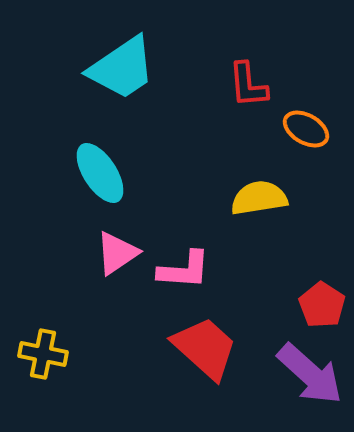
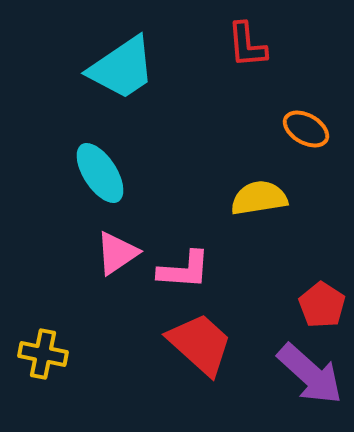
red L-shape: moved 1 px left, 40 px up
red trapezoid: moved 5 px left, 4 px up
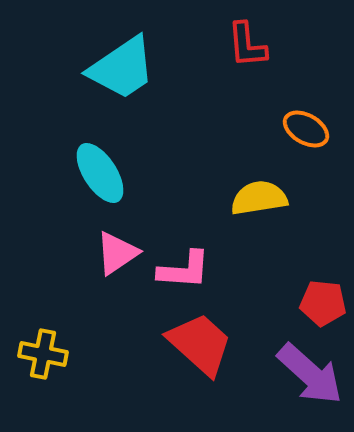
red pentagon: moved 1 px right, 2 px up; rotated 27 degrees counterclockwise
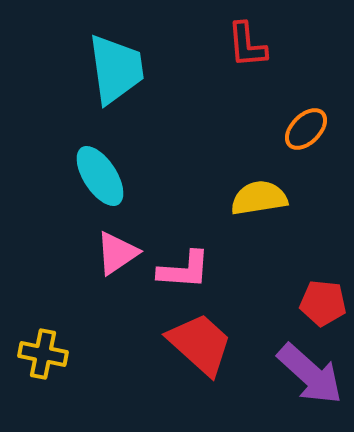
cyan trapezoid: moved 6 px left, 1 px down; rotated 64 degrees counterclockwise
orange ellipse: rotated 75 degrees counterclockwise
cyan ellipse: moved 3 px down
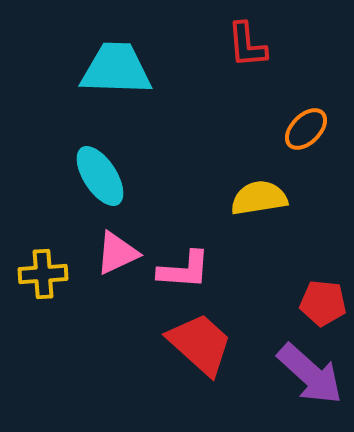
cyan trapezoid: rotated 80 degrees counterclockwise
pink triangle: rotated 9 degrees clockwise
yellow cross: moved 80 px up; rotated 15 degrees counterclockwise
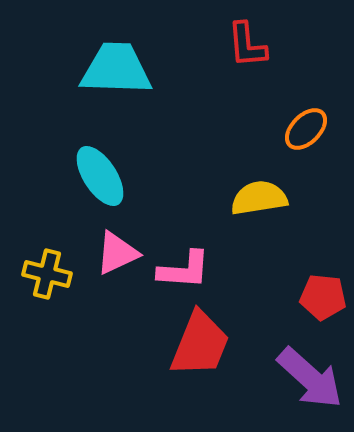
yellow cross: moved 4 px right; rotated 18 degrees clockwise
red pentagon: moved 6 px up
red trapezoid: rotated 70 degrees clockwise
purple arrow: moved 4 px down
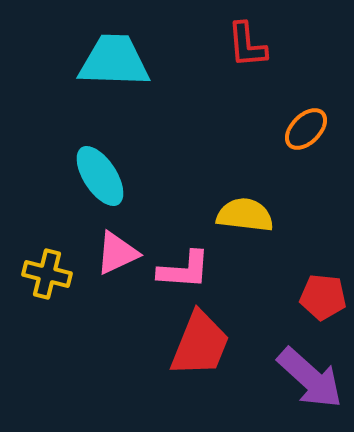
cyan trapezoid: moved 2 px left, 8 px up
yellow semicircle: moved 14 px left, 17 px down; rotated 16 degrees clockwise
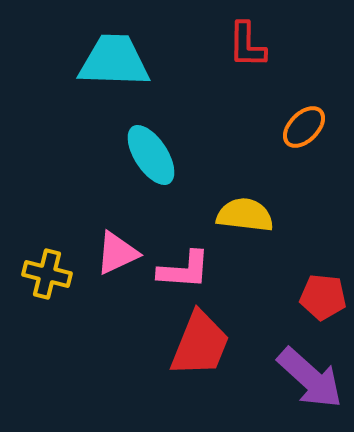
red L-shape: rotated 6 degrees clockwise
orange ellipse: moved 2 px left, 2 px up
cyan ellipse: moved 51 px right, 21 px up
